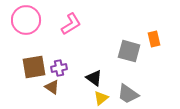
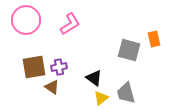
pink L-shape: moved 1 px left
gray square: moved 1 px up
purple cross: moved 1 px up
gray trapezoid: moved 2 px left, 1 px up; rotated 40 degrees clockwise
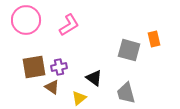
pink L-shape: moved 1 px left, 1 px down
yellow triangle: moved 22 px left
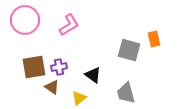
pink circle: moved 1 px left
black triangle: moved 1 px left, 3 px up
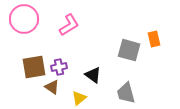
pink circle: moved 1 px left, 1 px up
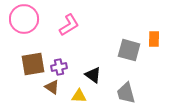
orange rectangle: rotated 14 degrees clockwise
brown square: moved 1 px left, 3 px up
yellow triangle: moved 2 px up; rotated 42 degrees clockwise
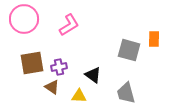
brown square: moved 1 px left, 1 px up
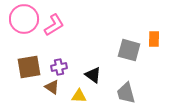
pink L-shape: moved 15 px left
brown square: moved 3 px left, 4 px down
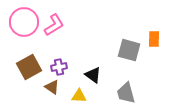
pink circle: moved 3 px down
brown square: rotated 20 degrees counterclockwise
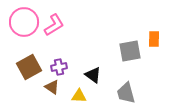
gray square: moved 1 px right, 1 px down; rotated 25 degrees counterclockwise
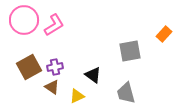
pink circle: moved 2 px up
orange rectangle: moved 10 px right, 5 px up; rotated 42 degrees clockwise
purple cross: moved 4 px left
yellow triangle: moved 2 px left; rotated 28 degrees counterclockwise
